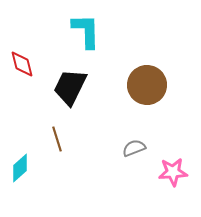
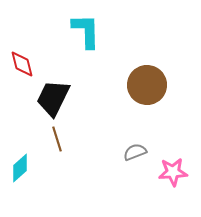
black trapezoid: moved 17 px left, 11 px down
gray semicircle: moved 1 px right, 4 px down
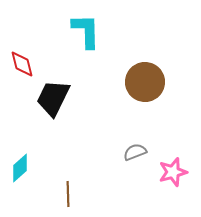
brown circle: moved 2 px left, 3 px up
brown line: moved 11 px right, 55 px down; rotated 15 degrees clockwise
pink star: rotated 12 degrees counterclockwise
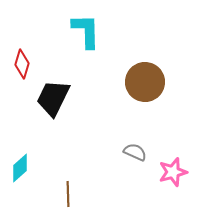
red diamond: rotated 32 degrees clockwise
gray semicircle: rotated 45 degrees clockwise
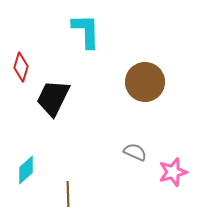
red diamond: moved 1 px left, 3 px down
cyan diamond: moved 6 px right, 2 px down
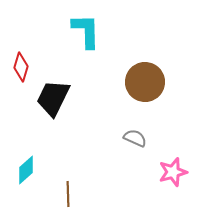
gray semicircle: moved 14 px up
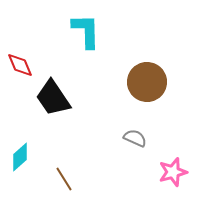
red diamond: moved 1 px left, 2 px up; rotated 40 degrees counterclockwise
brown circle: moved 2 px right
black trapezoid: rotated 60 degrees counterclockwise
cyan diamond: moved 6 px left, 13 px up
brown line: moved 4 px left, 15 px up; rotated 30 degrees counterclockwise
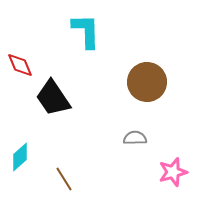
gray semicircle: rotated 25 degrees counterclockwise
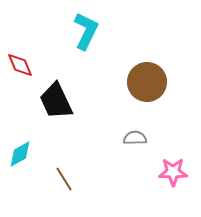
cyan L-shape: rotated 27 degrees clockwise
black trapezoid: moved 3 px right, 3 px down; rotated 9 degrees clockwise
cyan diamond: moved 3 px up; rotated 12 degrees clockwise
pink star: rotated 16 degrees clockwise
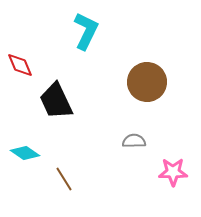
gray semicircle: moved 1 px left, 3 px down
cyan diamond: moved 5 px right, 1 px up; rotated 64 degrees clockwise
